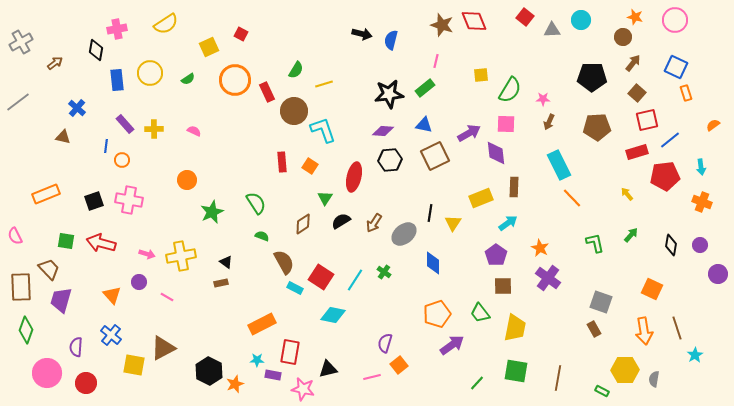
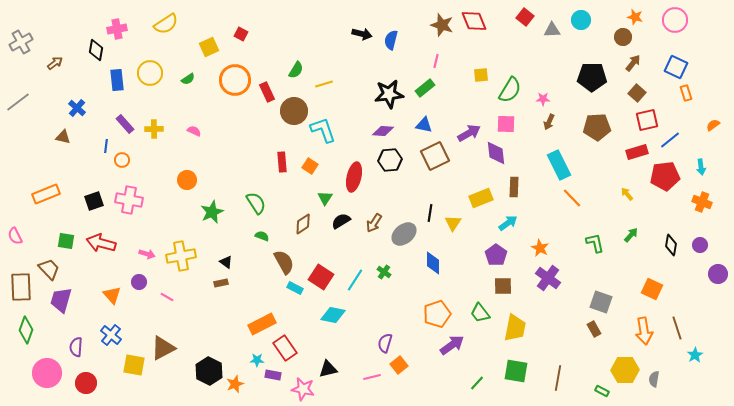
red rectangle at (290, 352): moved 5 px left, 4 px up; rotated 45 degrees counterclockwise
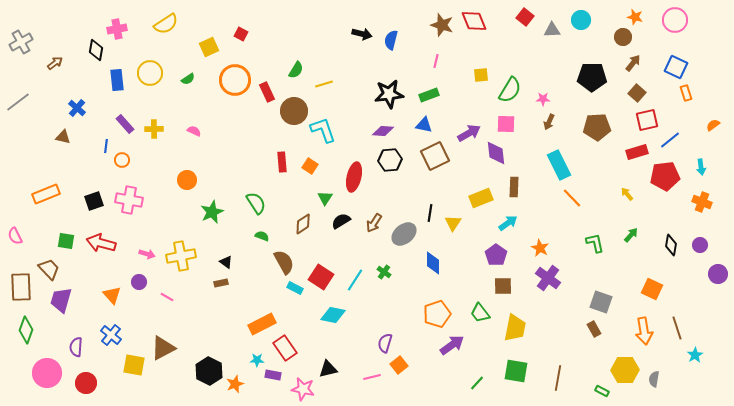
green rectangle at (425, 88): moved 4 px right, 7 px down; rotated 18 degrees clockwise
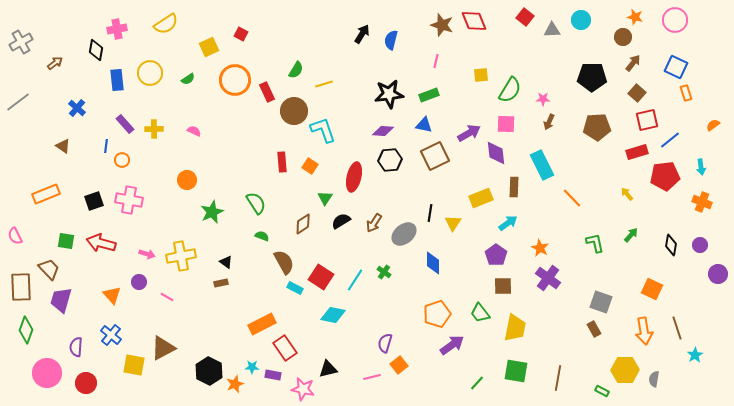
black arrow at (362, 34): rotated 72 degrees counterclockwise
brown triangle at (63, 137): moved 9 px down; rotated 21 degrees clockwise
cyan rectangle at (559, 165): moved 17 px left
cyan star at (257, 360): moved 5 px left, 7 px down
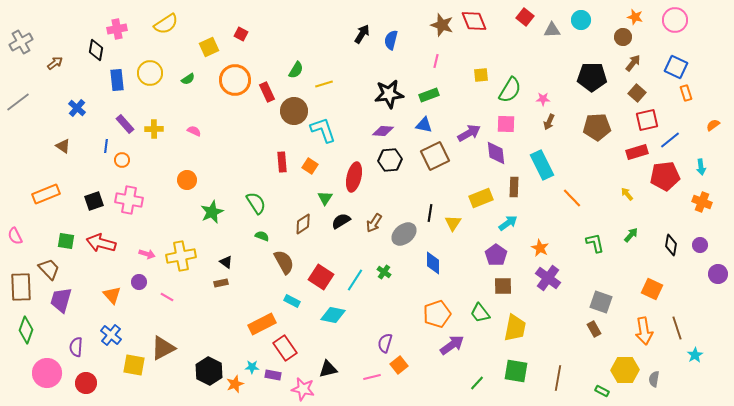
cyan rectangle at (295, 288): moved 3 px left, 13 px down
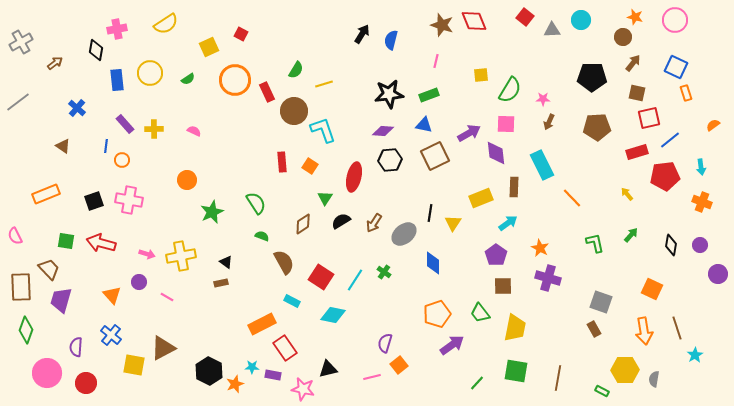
brown square at (637, 93): rotated 30 degrees counterclockwise
red square at (647, 120): moved 2 px right, 2 px up
purple cross at (548, 278): rotated 20 degrees counterclockwise
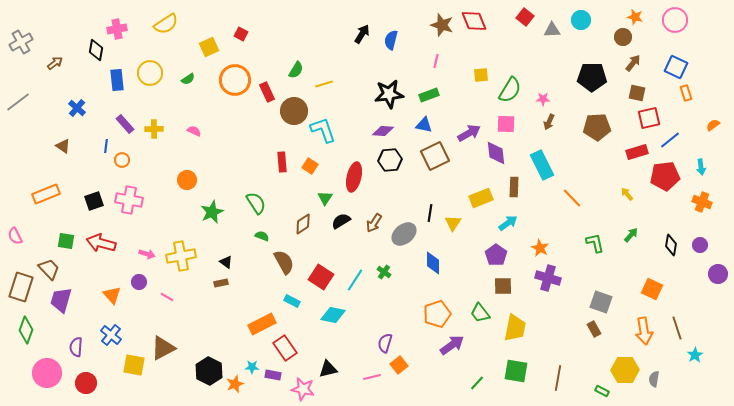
brown rectangle at (21, 287): rotated 20 degrees clockwise
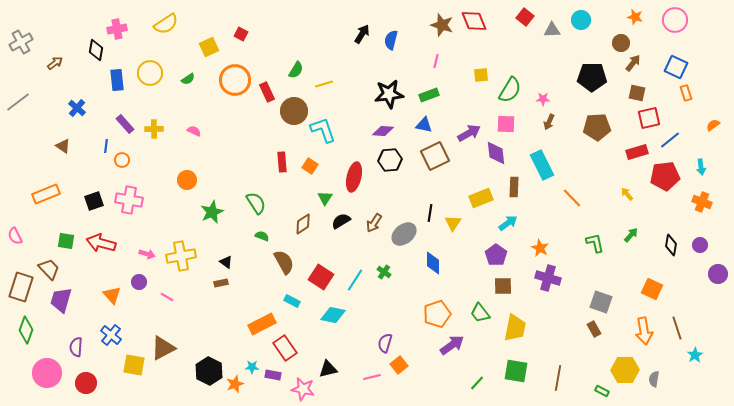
brown circle at (623, 37): moved 2 px left, 6 px down
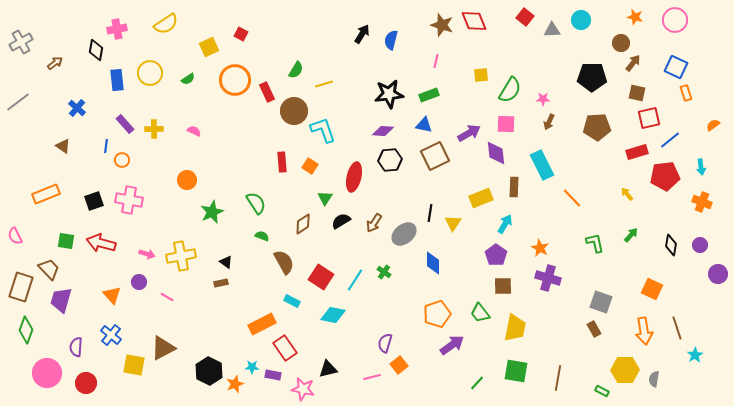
cyan arrow at (508, 223): moved 3 px left, 1 px down; rotated 24 degrees counterclockwise
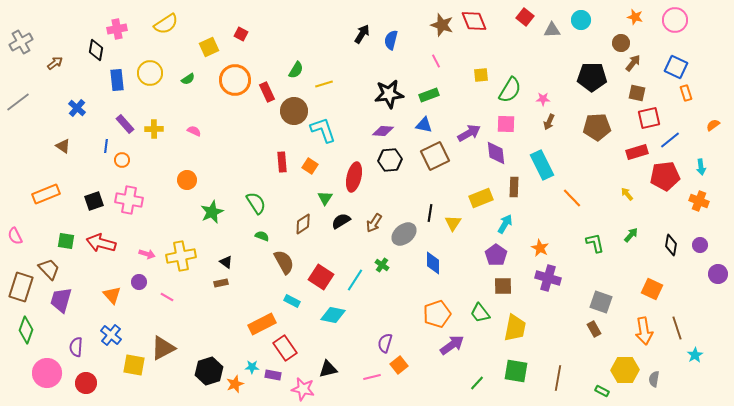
pink line at (436, 61): rotated 40 degrees counterclockwise
orange cross at (702, 202): moved 3 px left, 1 px up
green cross at (384, 272): moved 2 px left, 7 px up
black hexagon at (209, 371): rotated 16 degrees clockwise
